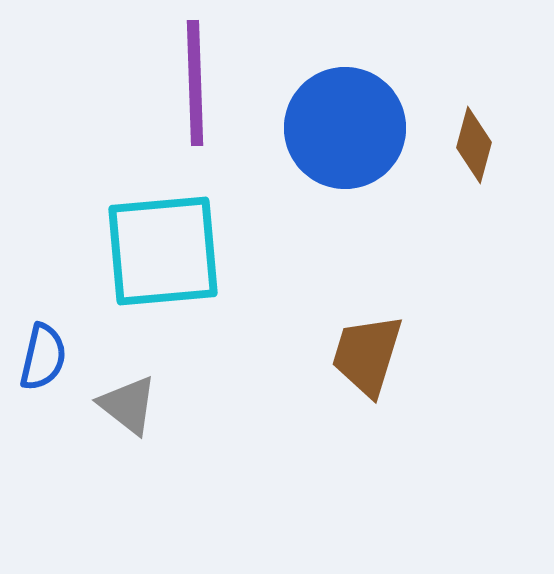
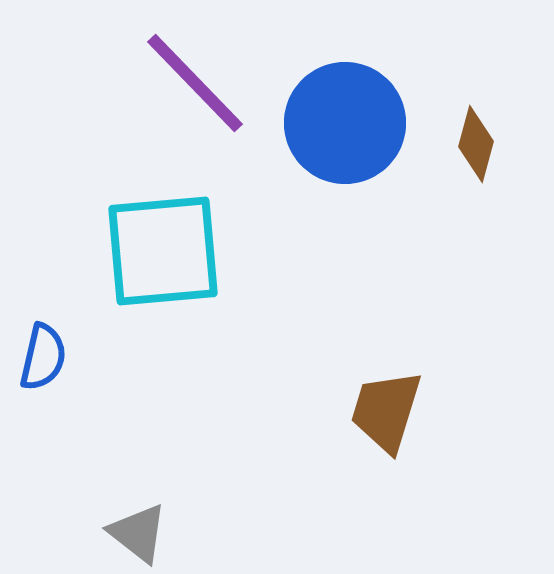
purple line: rotated 42 degrees counterclockwise
blue circle: moved 5 px up
brown diamond: moved 2 px right, 1 px up
brown trapezoid: moved 19 px right, 56 px down
gray triangle: moved 10 px right, 128 px down
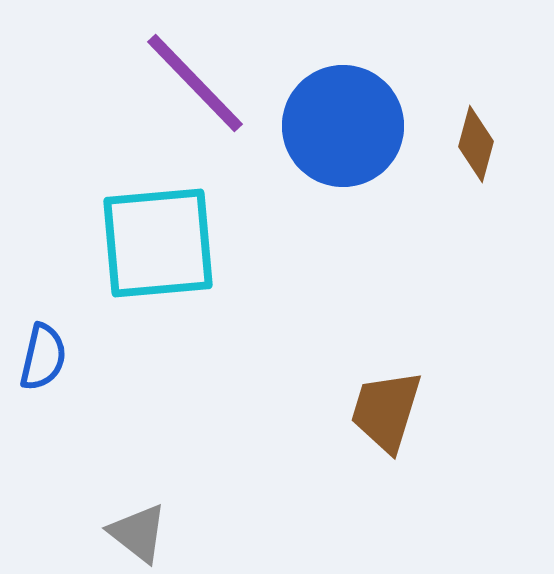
blue circle: moved 2 px left, 3 px down
cyan square: moved 5 px left, 8 px up
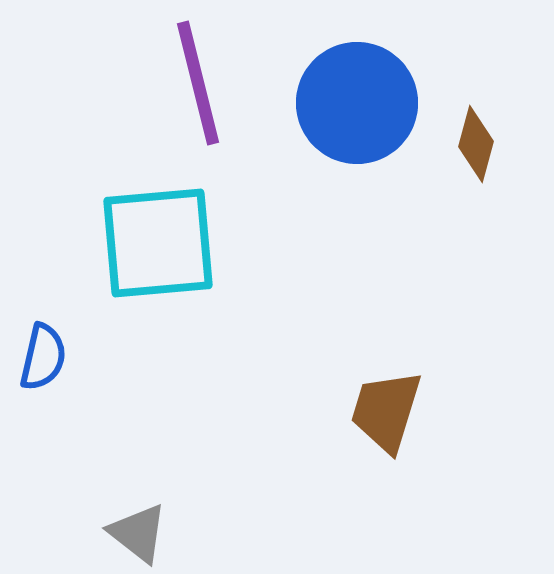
purple line: moved 3 px right; rotated 30 degrees clockwise
blue circle: moved 14 px right, 23 px up
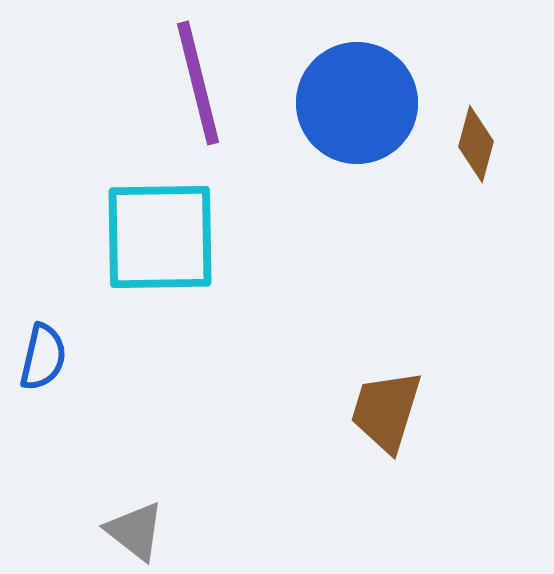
cyan square: moved 2 px right, 6 px up; rotated 4 degrees clockwise
gray triangle: moved 3 px left, 2 px up
